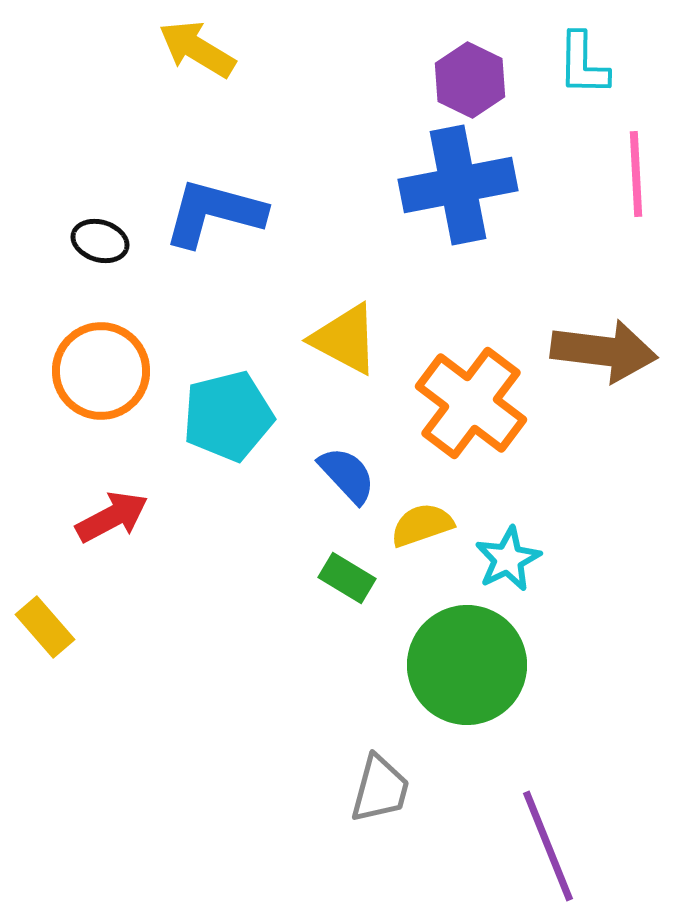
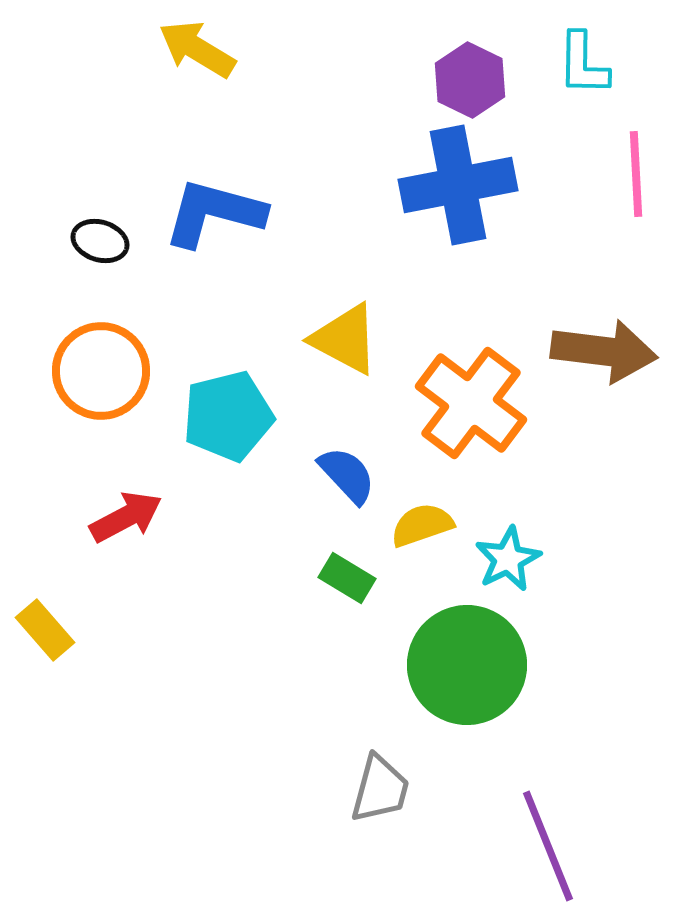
red arrow: moved 14 px right
yellow rectangle: moved 3 px down
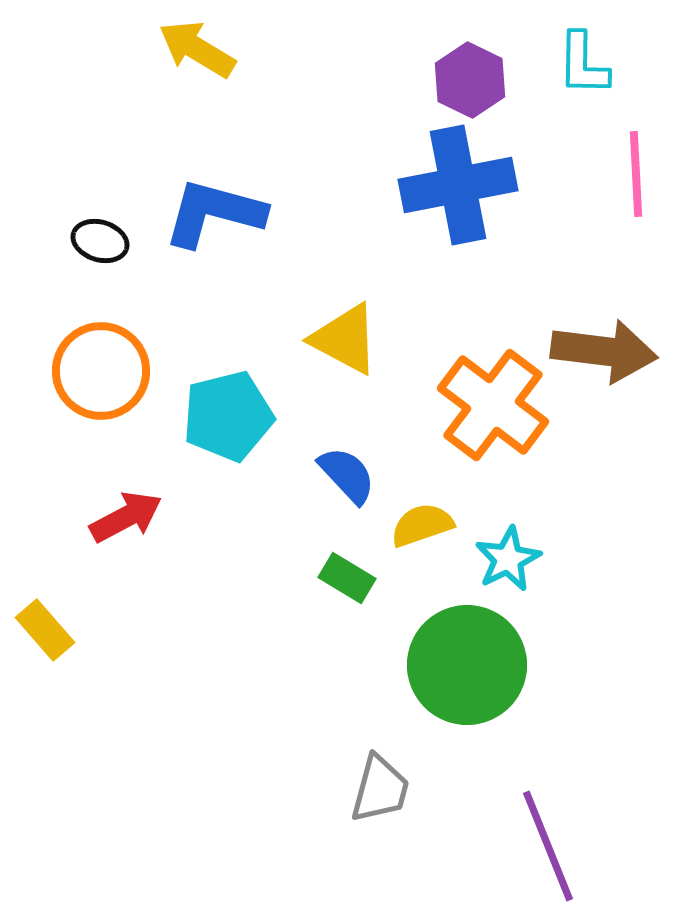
orange cross: moved 22 px right, 2 px down
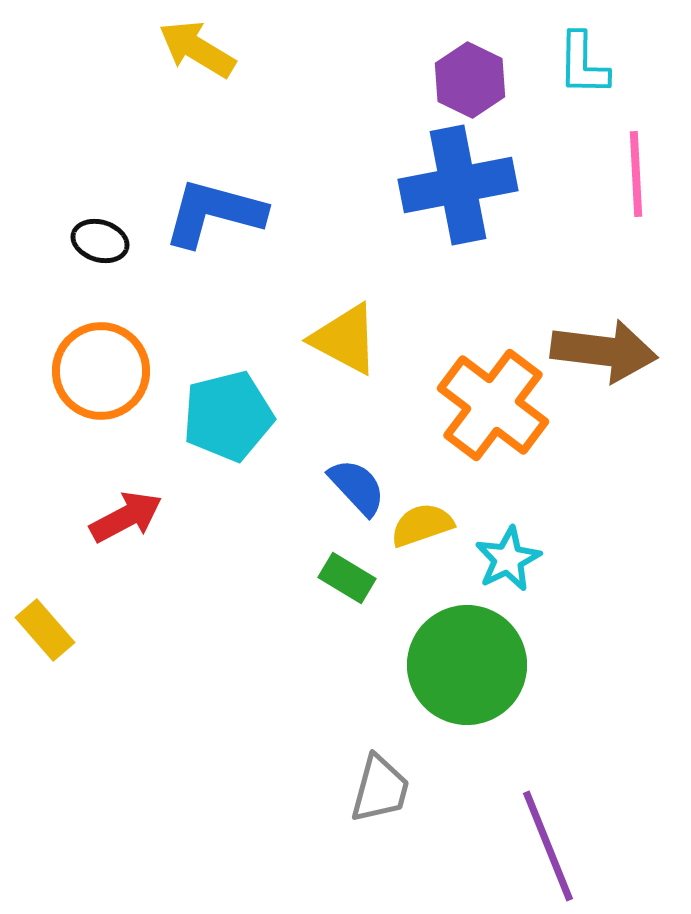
blue semicircle: moved 10 px right, 12 px down
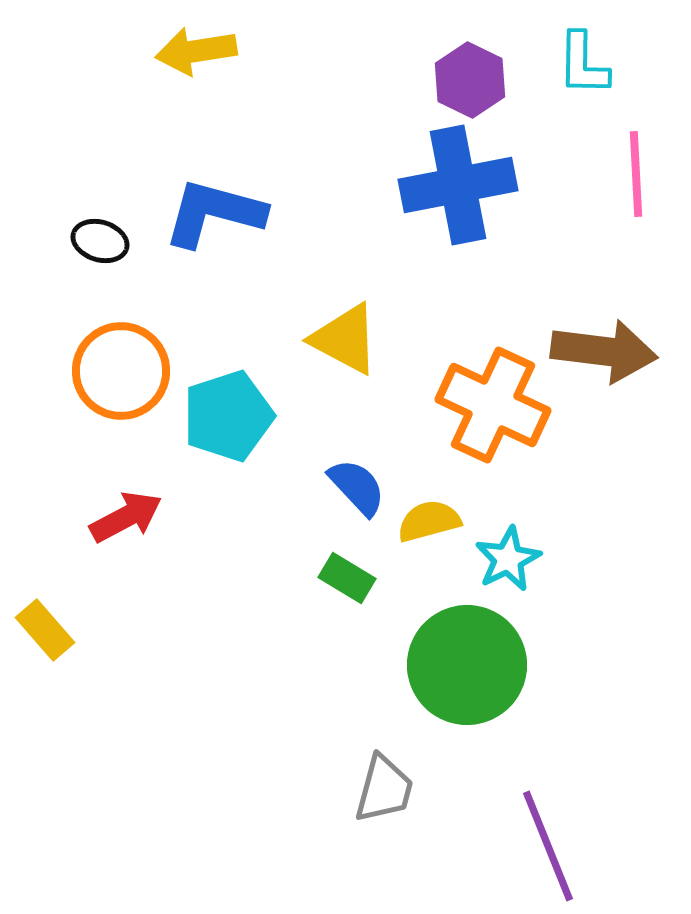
yellow arrow: moved 1 px left, 2 px down; rotated 40 degrees counterclockwise
orange circle: moved 20 px right
orange cross: rotated 12 degrees counterclockwise
cyan pentagon: rotated 4 degrees counterclockwise
yellow semicircle: moved 7 px right, 4 px up; rotated 4 degrees clockwise
gray trapezoid: moved 4 px right
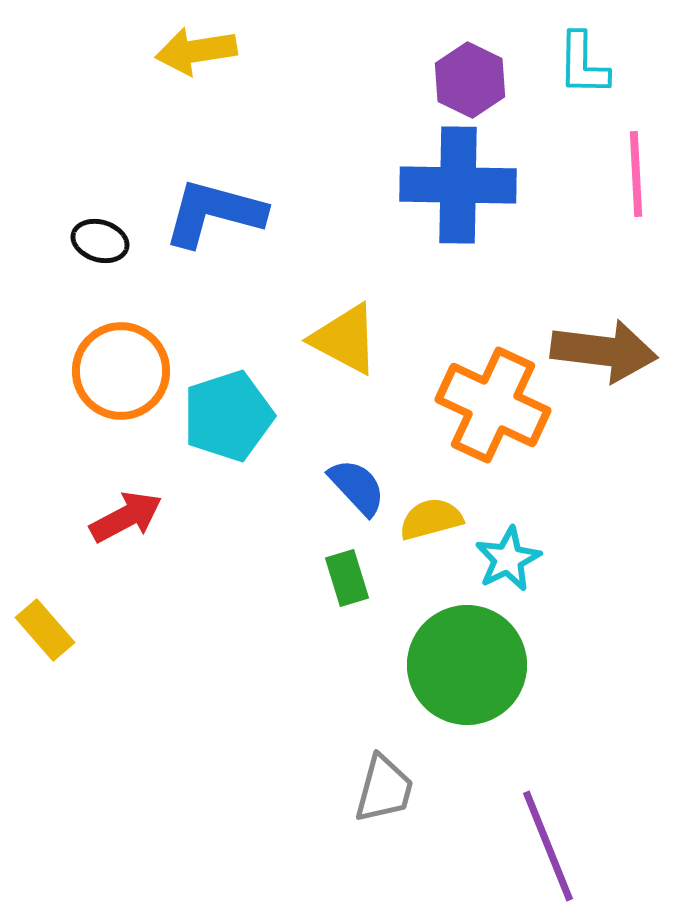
blue cross: rotated 12 degrees clockwise
yellow semicircle: moved 2 px right, 2 px up
green rectangle: rotated 42 degrees clockwise
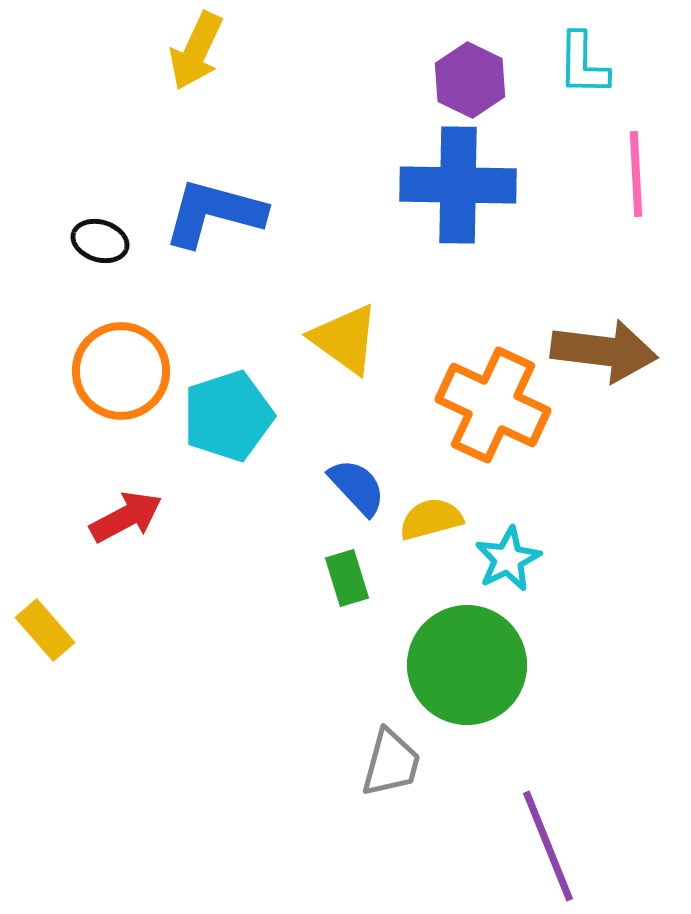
yellow arrow: rotated 56 degrees counterclockwise
yellow triangle: rotated 8 degrees clockwise
gray trapezoid: moved 7 px right, 26 px up
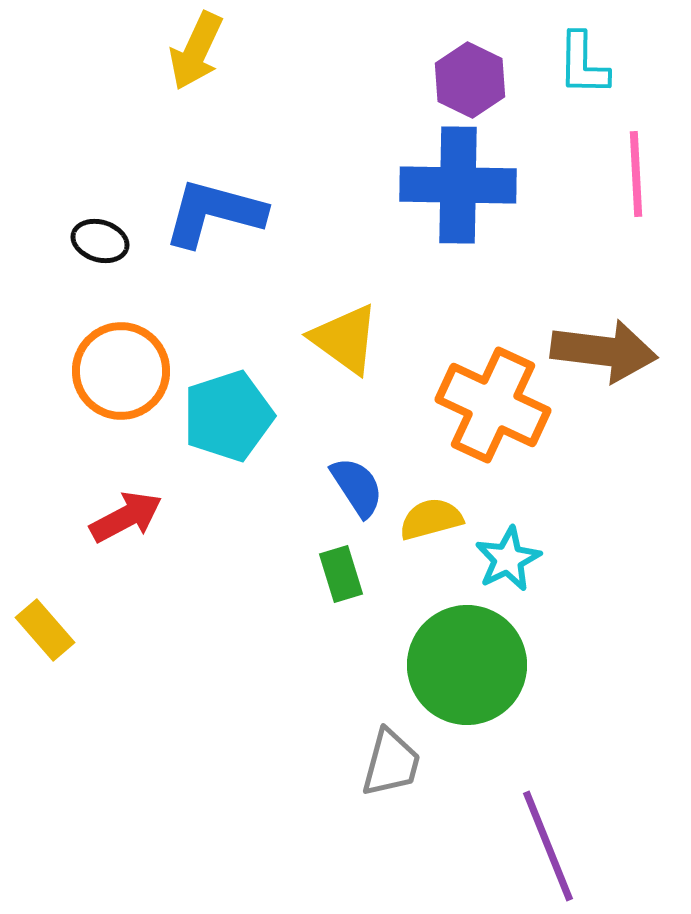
blue semicircle: rotated 10 degrees clockwise
green rectangle: moved 6 px left, 4 px up
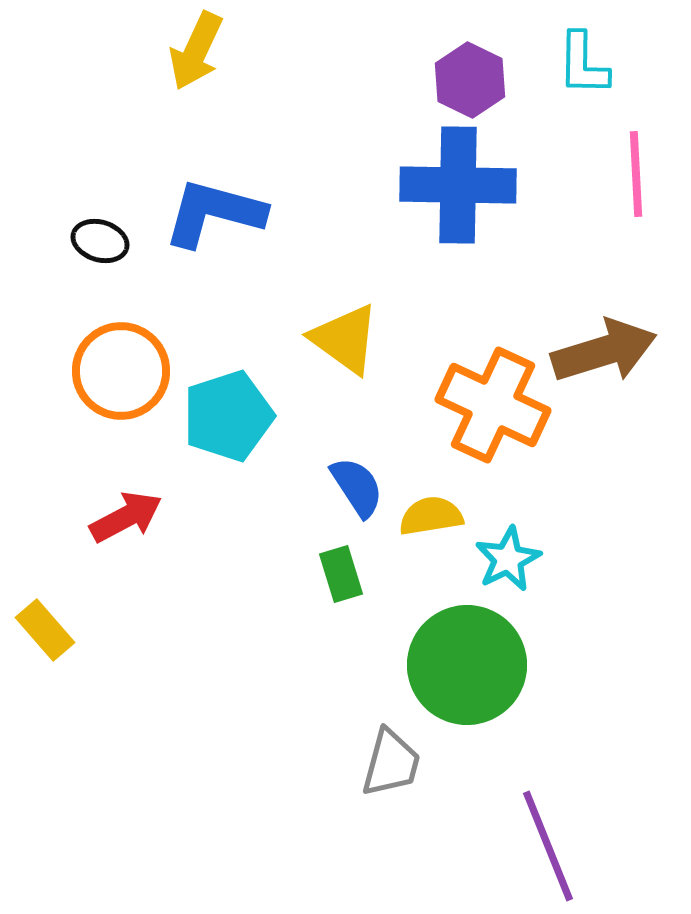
brown arrow: rotated 24 degrees counterclockwise
yellow semicircle: moved 3 px up; rotated 6 degrees clockwise
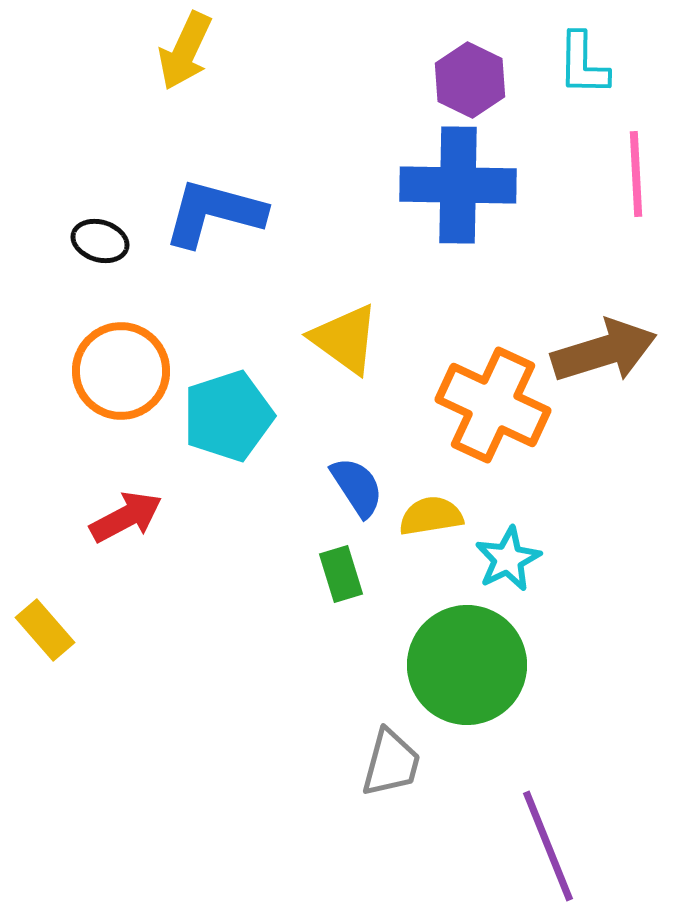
yellow arrow: moved 11 px left
